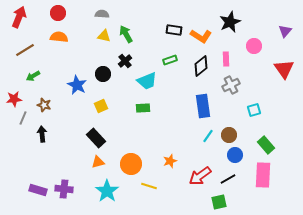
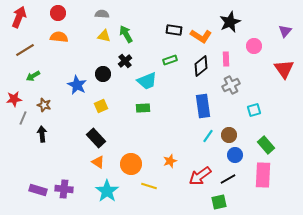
orange triangle at (98, 162): rotated 48 degrees clockwise
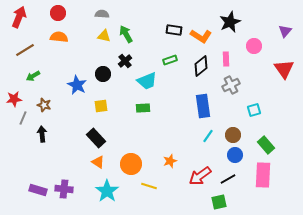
yellow square at (101, 106): rotated 16 degrees clockwise
brown circle at (229, 135): moved 4 px right
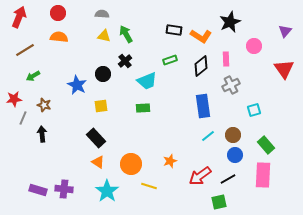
cyan line at (208, 136): rotated 16 degrees clockwise
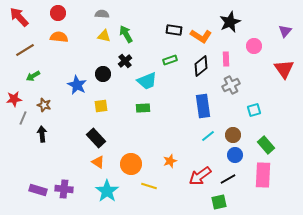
red arrow at (19, 17): rotated 65 degrees counterclockwise
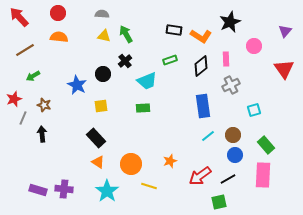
red star at (14, 99): rotated 14 degrees counterclockwise
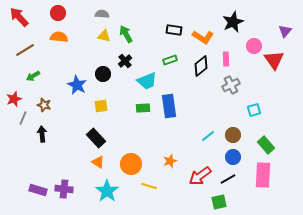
black star at (230, 22): moved 3 px right
orange L-shape at (201, 36): moved 2 px right, 1 px down
red triangle at (284, 69): moved 10 px left, 9 px up
blue rectangle at (203, 106): moved 34 px left
blue circle at (235, 155): moved 2 px left, 2 px down
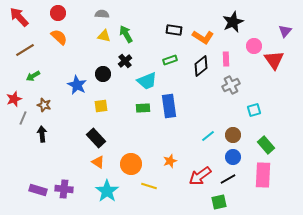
orange semicircle at (59, 37): rotated 36 degrees clockwise
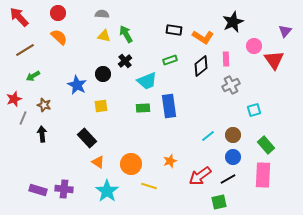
black rectangle at (96, 138): moved 9 px left
